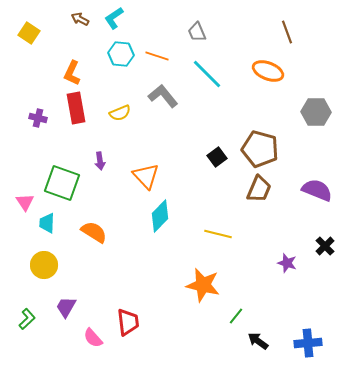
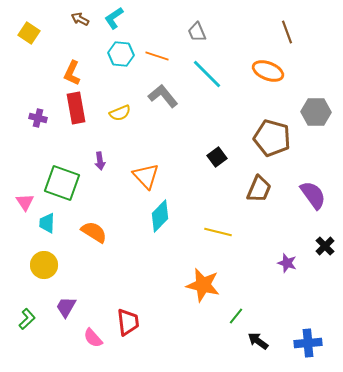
brown pentagon: moved 12 px right, 11 px up
purple semicircle: moved 4 px left, 5 px down; rotated 32 degrees clockwise
yellow line: moved 2 px up
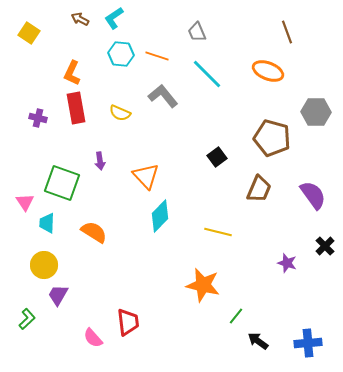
yellow semicircle: rotated 45 degrees clockwise
purple trapezoid: moved 8 px left, 12 px up
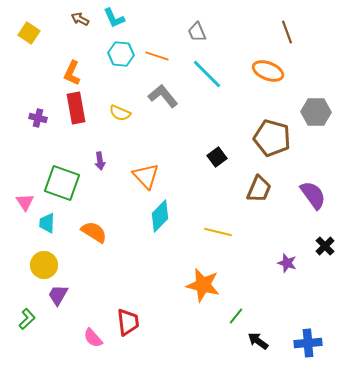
cyan L-shape: rotated 80 degrees counterclockwise
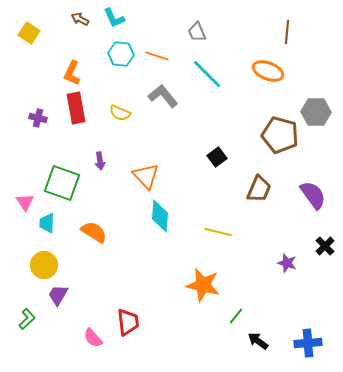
brown line: rotated 25 degrees clockwise
brown pentagon: moved 8 px right, 3 px up
cyan diamond: rotated 40 degrees counterclockwise
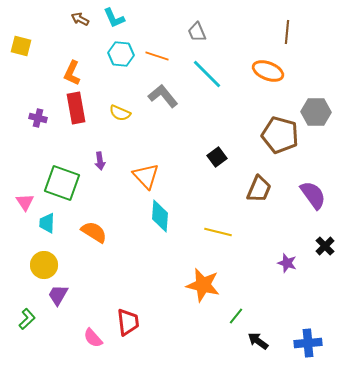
yellow square: moved 8 px left, 13 px down; rotated 20 degrees counterclockwise
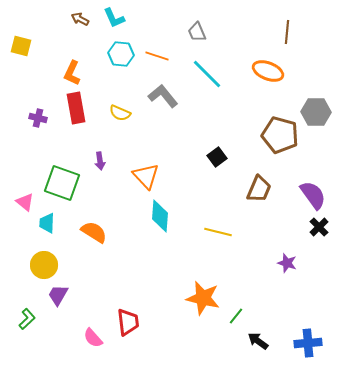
pink triangle: rotated 18 degrees counterclockwise
black cross: moved 6 px left, 19 px up
orange star: moved 13 px down
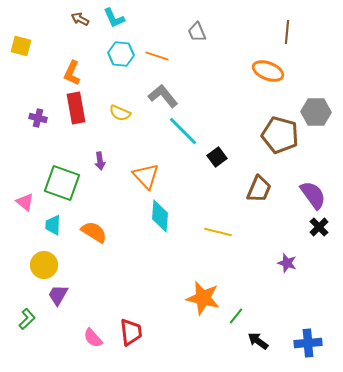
cyan line: moved 24 px left, 57 px down
cyan trapezoid: moved 6 px right, 2 px down
red trapezoid: moved 3 px right, 10 px down
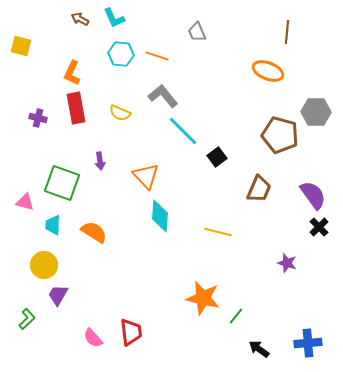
pink triangle: rotated 24 degrees counterclockwise
black arrow: moved 1 px right, 8 px down
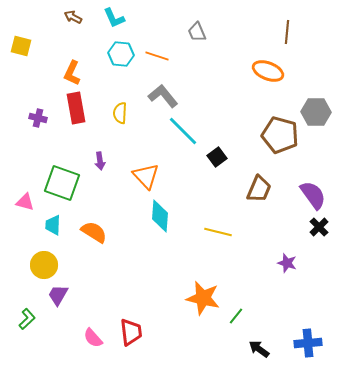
brown arrow: moved 7 px left, 2 px up
yellow semicircle: rotated 70 degrees clockwise
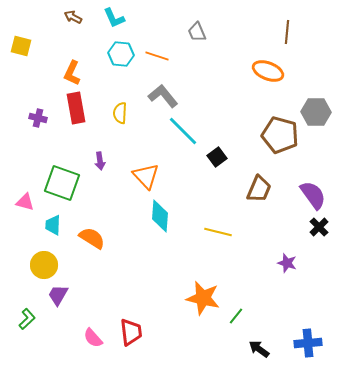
orange semicircle: moved 2 px left, 6 px down
